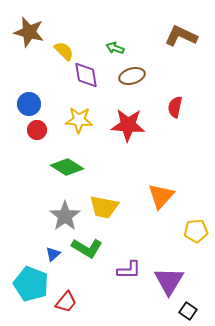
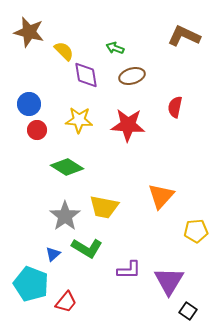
brown L-shape: moved 3 px right
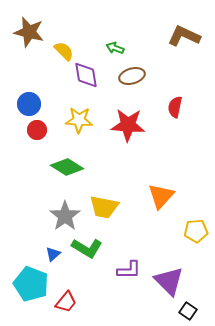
purple triangle: rotated 16 degrees counterclockwise
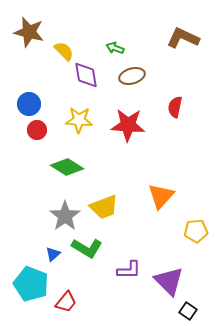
brown L-shape: moved 1 px left, 2 px down
yellow trapezoid: rotated 32 degrees counterclockwise
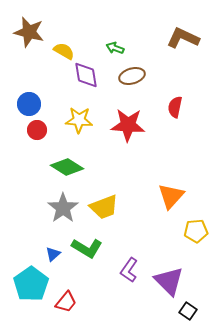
yellow semicircle: rotated 15 degrees counterclockwise
orange triangle: moved 10 px right
gray star: moved 2 px left, 8 px up
purple L-shape: rotated 125 degrees clockwise
cyan pentagon: rotated 16 degrees clockwise
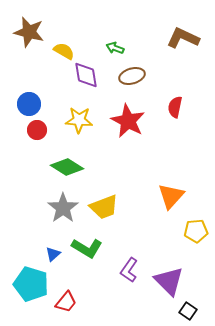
red star: moved 4 px up; rotated 24 degrees clockwise
cyan pentagon: rotated 20 degrees counterclockwise
